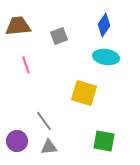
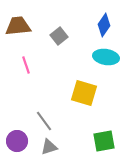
gray square: rotated 18 degrees counterclockwise
green square: rotated 20 degrees counterclockwise
gray triangle: rotated 12 degrees counterclockwise
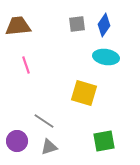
gray square: moved 18 px right, 12 px up; rotated 30 degrees clockwise
gray line: rotated 20 degrees counterclockwise
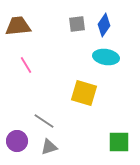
pink line: rotated 12 degrees counterclockwise
green square: moved 15 px right, 1 px down; rotated 10 degrees clockwise
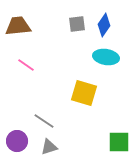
pink line: rotated 24 degrees counterclockwise
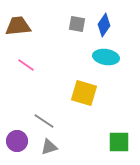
gray square: rotated 18 degrees clockwise
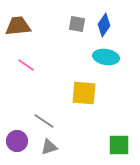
yellow square: rotated 12 degrees counterclockwise
green square: moved 3 px down
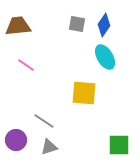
cyan ellipse: moved 1 px left; rotated 50 degrees clockwise
purple circle: moved 1 px left, 1 px up
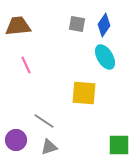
pink line: rotated 30 degrees clockwise
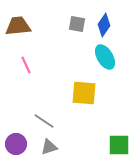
purple circle: moved 4 px down
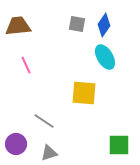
gray triangle: moved 6 px down
